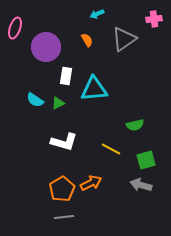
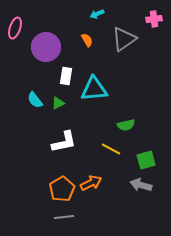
cyan semicircle: rotated 18 degrees clockwise
green semicircle: moved 9 px left
white L-shape: rotated 28 degrees counterclockwise
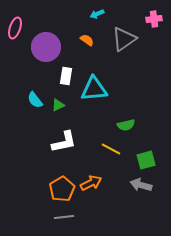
orange semicircle: rotated 24 degrees counterclockwise
green triangle: moved 2 px down
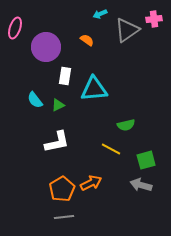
cyan arrow: moved 3 px right
gray triangle: moved 3 px right, 9 px up
white rectangle: moved 1 px left
white L-shape: moved 7 px left
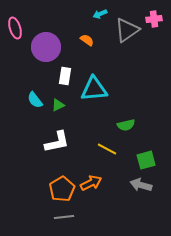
pink ellipse: rotated 35 degrees counterclockwise
yellow line: moved 4 px left
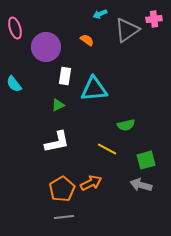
cyan semicircle: moved 21 px left, 16 px up
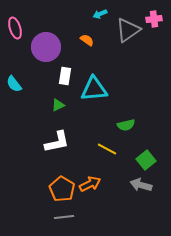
gray triangle: moved 1 px right
green square: rotated 24 degrees counterclockwise
orange arrow: moved 1 px left, 1 px down
orange pentagon: rotated 10 degrees counterclockwise
